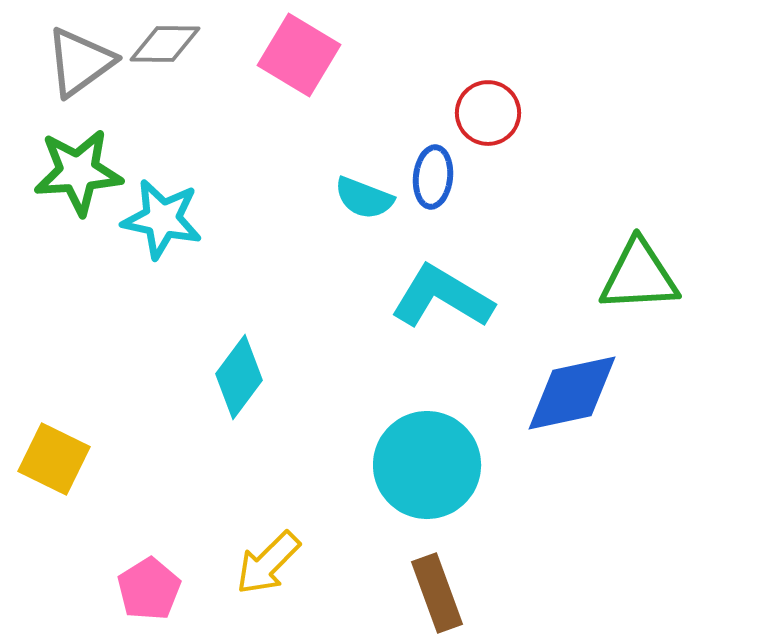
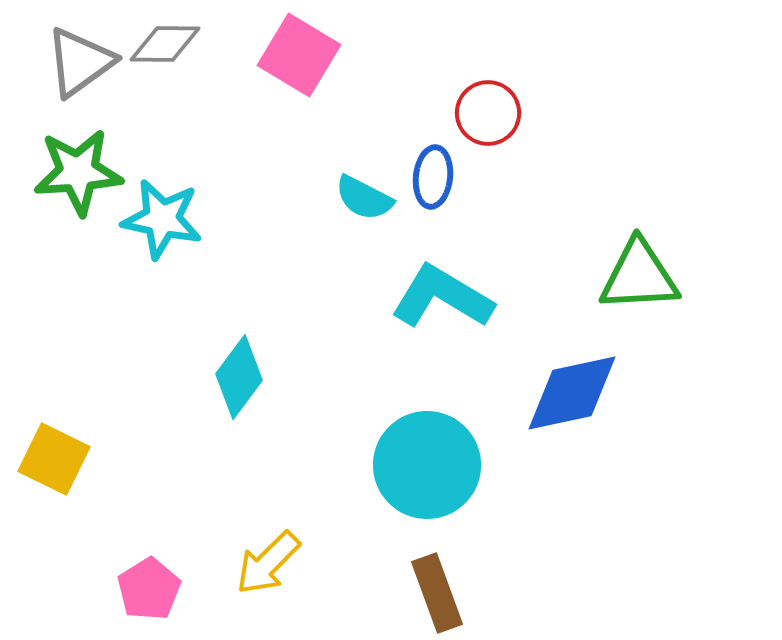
cyan semicircle: rotated 6 degrees clockwise
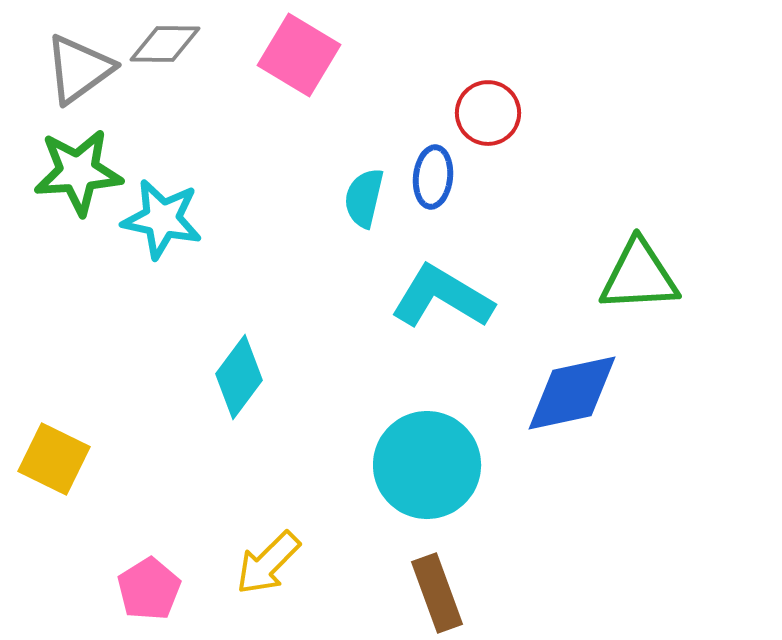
gray triangle: moved 1 px left, 7 px down
cyan semicircle: rotated 76 degrees clockwise
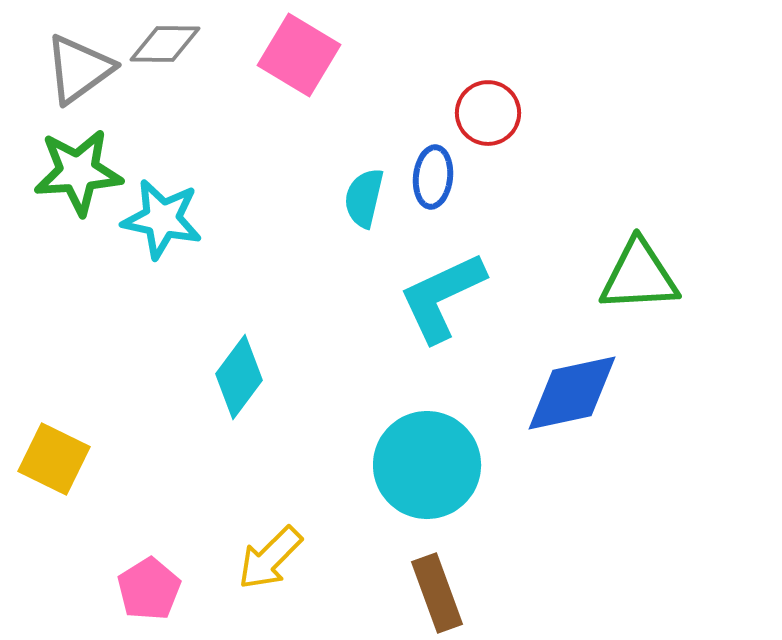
cyan L-shape: rotated 56 degrees counterclockwise
yellow arrow: moved 2 px right, 5 px up
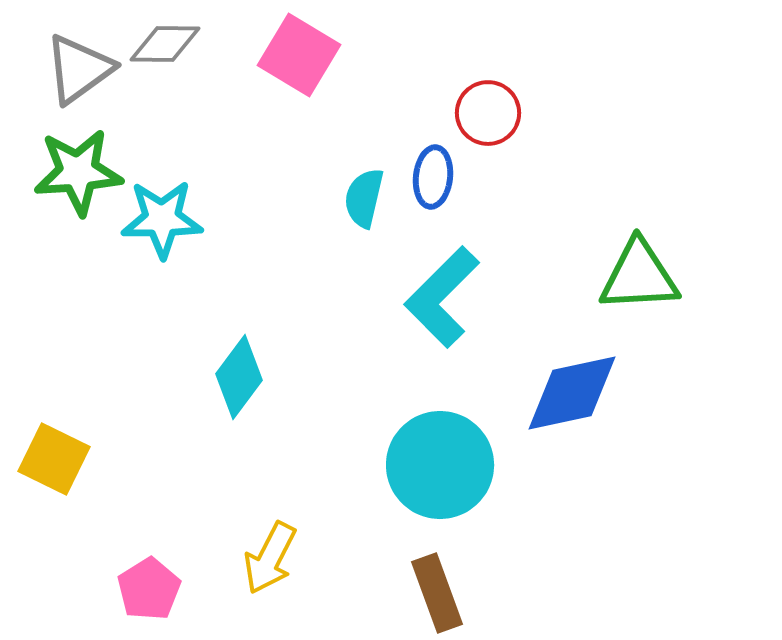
cyan star: rotated 12 degrees counterclockwise
cyan L-shape: rotated 20 degrees counterclockwise
cyan circle: moved 13 px right
yellow arrow: rotated 18 degrees counterclockwise
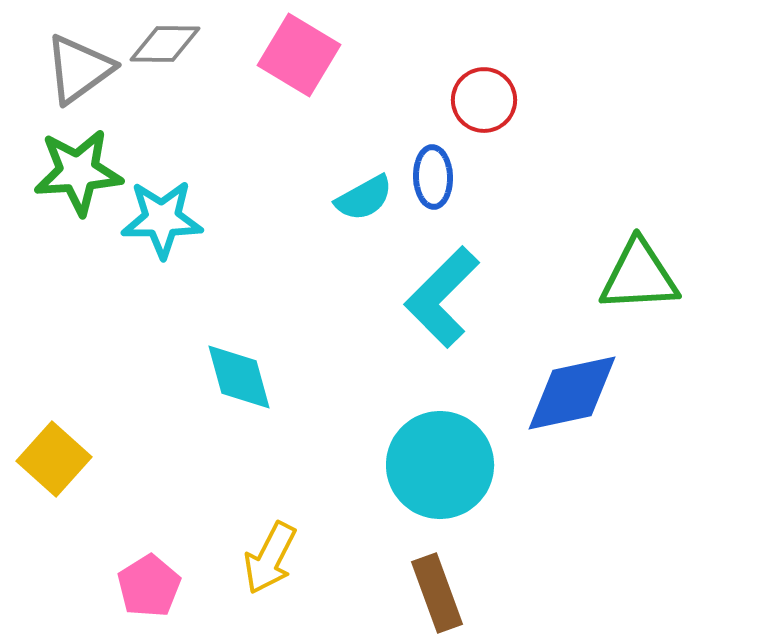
red circle: moved 4 px left, 13 px up
blue ellipse: rotated 8 degrees counterclockwise
cyan semicircle: rotated 132 degrees counterclockwise
cyan diamond: rotated 52 degrees counterclockwise
yellow square: rotated 16 degrees clockwise
pink pentagon: moved 3 px up
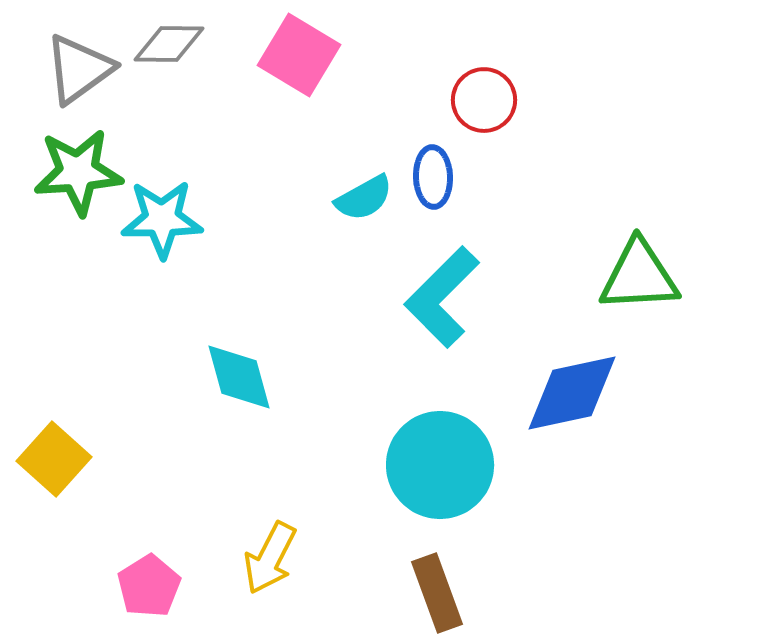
gray diamond: moved 4 px right
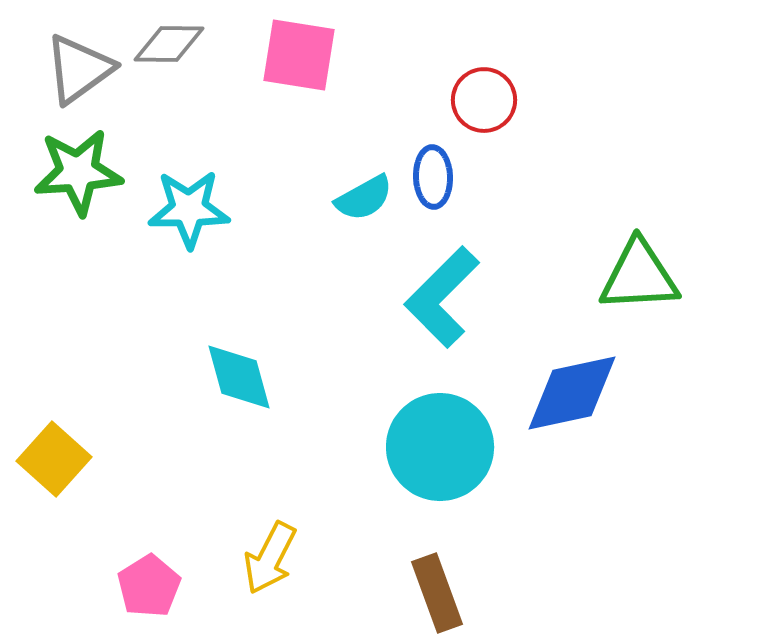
pink square: rotated 22 degrees counterclockwise
cyan star: moved 27 px right, 10 px up
cyan circle: moved 18 px up
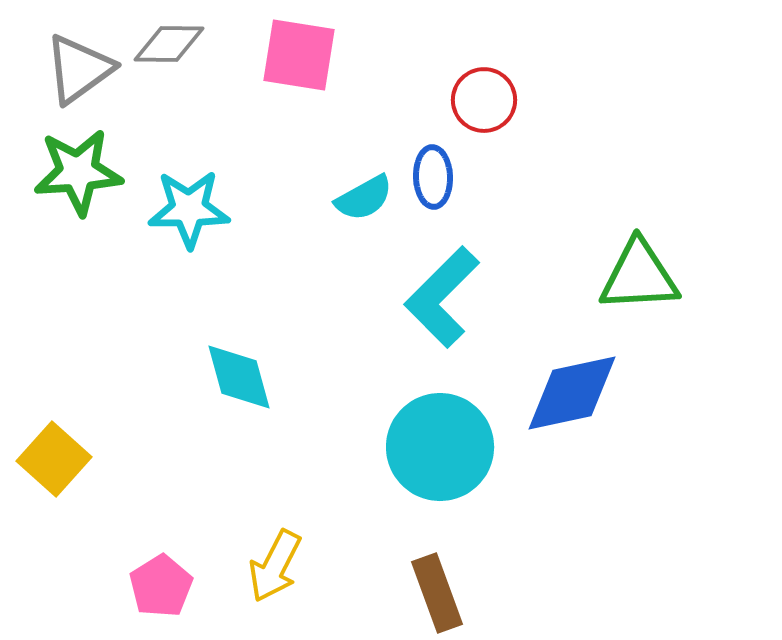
yellow arrow: moved 5 px right, 8 px down
pink pentagon: moved 12 px right
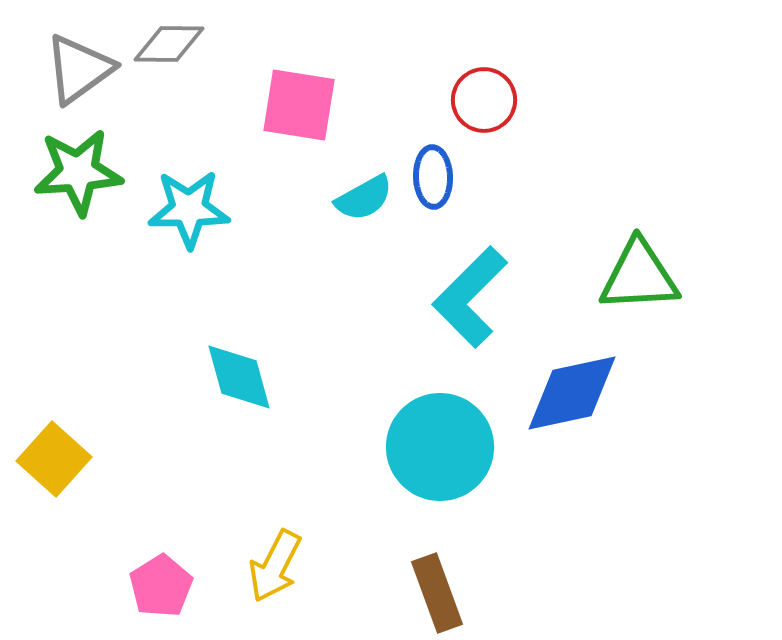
pink square: moved 50 px down
cyan L-shape: moved 28 px right
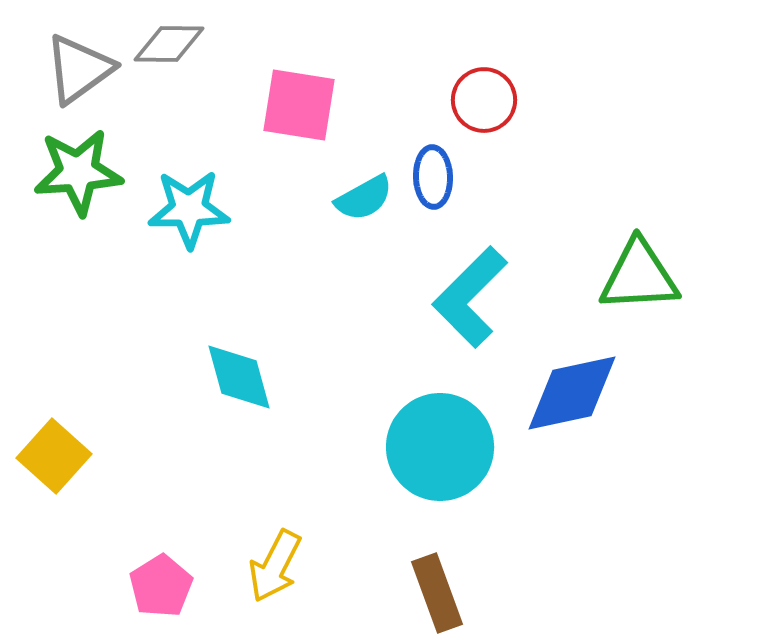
yellow square: moved 3 px up
